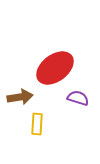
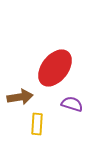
red ellipse: rotated 15 degrees counterclockwise
purple semicircle: moved 6 px left, 6 px down
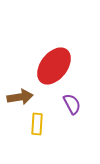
red ellipse: moved 1 px left, 2 px up
purple semicircle: rotated 45 degrees clockwise
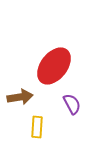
yellow rectangle: moved 3 px down
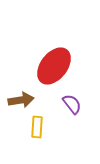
brown arrow: moved 1 px right, 3 px down
purple semicircle: rotated 10 degrees counterclockwise
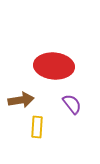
red ellipse: rotated 57 degrees clockwise
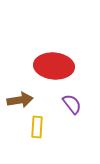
brown arrow: moved 1 px left
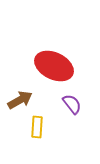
red ellipse: rotated 21 degrees clockwise
brown arrow: rotated 20 degrees counterclockwise
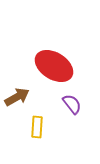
red ellipse: rotated 6 degrees clockwise
brown arrow: moved 3 px left, 3 px up
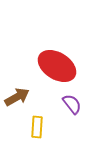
red ellipse: moved 3 px right
